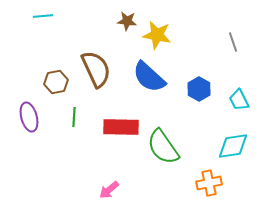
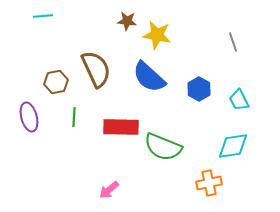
green semicircle: rotated 33 degrees counterclockwise
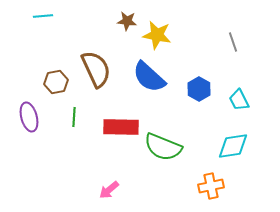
orange cross: moved 2 px right, 3 px down
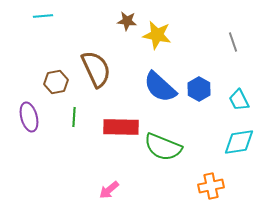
blue semicircle: moved 11 px right, 10 px down
cyan diamond: moved 6 px right, 4 px up
